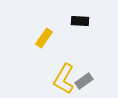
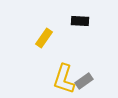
yellow L-shape: rotated 12 degrees counterclockwise
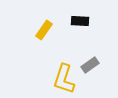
yellow rectangle: moved 8 px up
gray rectangle: moved 6 px right, 16 px up
